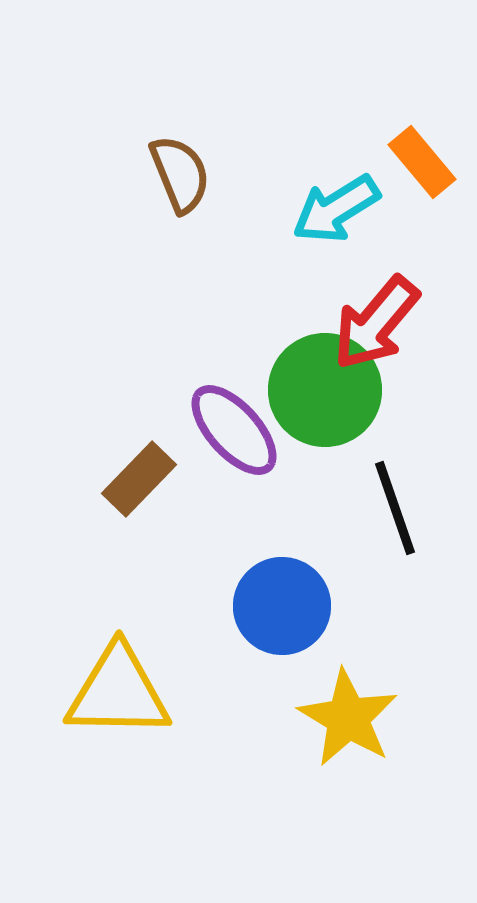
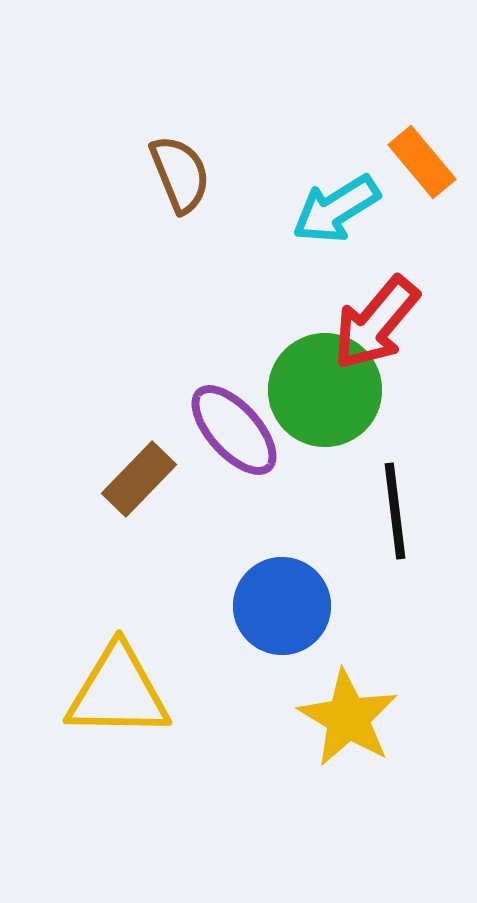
black line: moved 3 px down; rotated 12 degrees clockwise
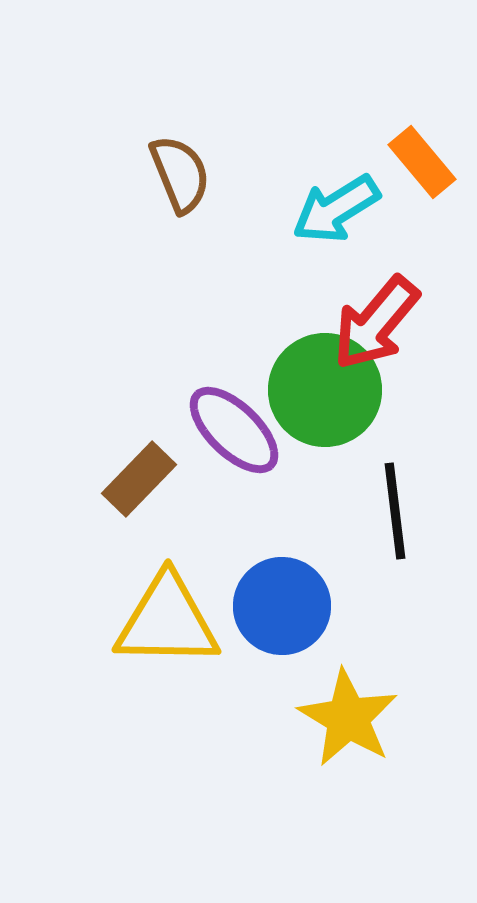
purple ellipse: rotated 4 degrees counterclockwise
yellow triangle: moved 49 px right, 71 px up
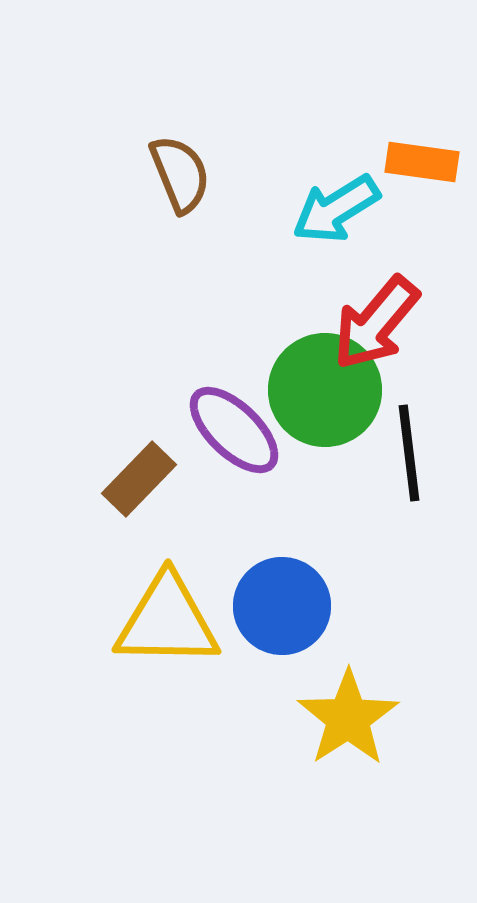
orange rectangle: rotated 42 degrees counterclockwise
black line: moved 14 px right, 58 px up
yellow star: rotated 8 degrees clockwise
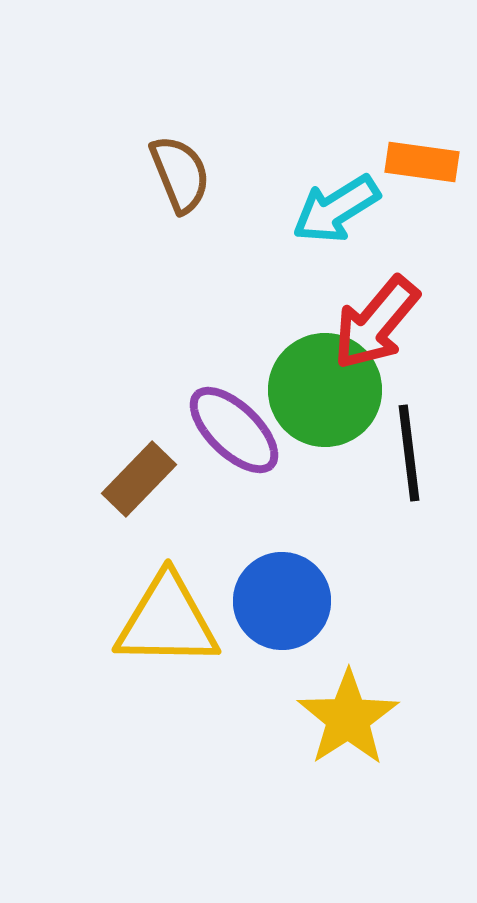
blue circle: moved 5 px up
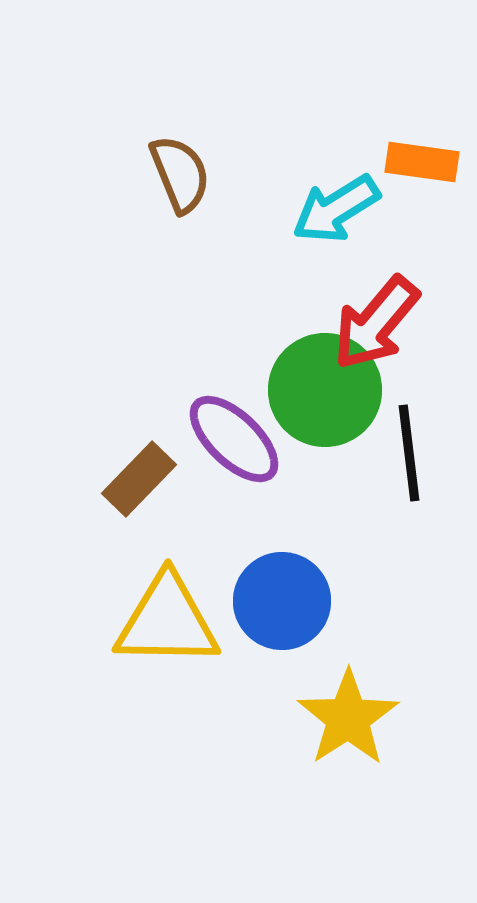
purple ellipse: moved 9 px down
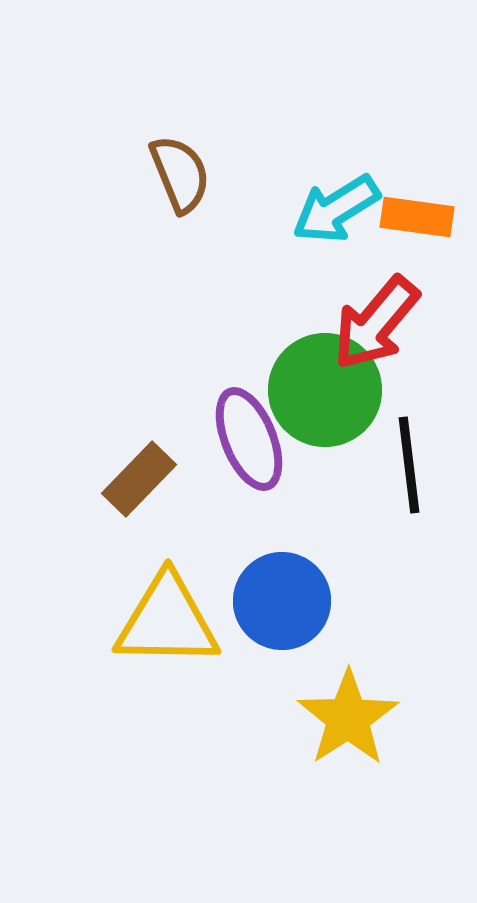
orange rectangle: moved 5 px left, 55 px down
purple ellipse: moved 15 px right; rotated 24 degrees clockwise
black line: moved 12 px down
